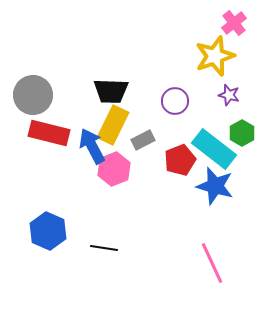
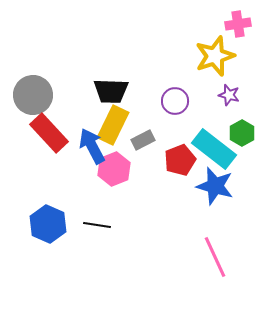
pink cross: moved 4 px right, 1 px down; rotated 30 degrees clockwise
red rectangle: rotated 33 degrees clockwise
blue hexagon: moved 7 px up
black line: moved 7 px left, 23 px up
pink line: moved 3 px right, 6 px up
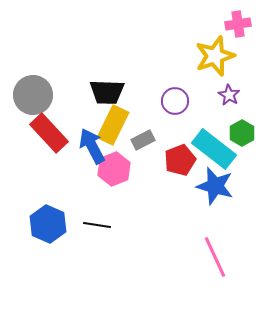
black trapezoid: moved 4 px left, 1 px down
purple star: rotated 15 degrees clockwise
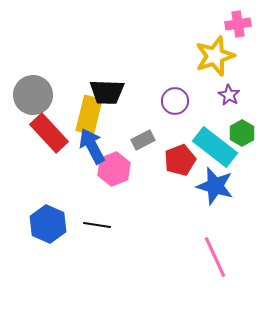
yellow rectangle: moved 24 px left, 10 px up; rotated 12 degrees counterclockwise
cyan rectangle: moved 1 px right, 2 px up
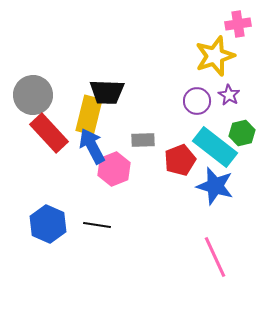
purple circle: moved 22 px right
green hexagon: rotated 15 degrees clockwise
gray rectangle: rotated 25 degrees clockwise
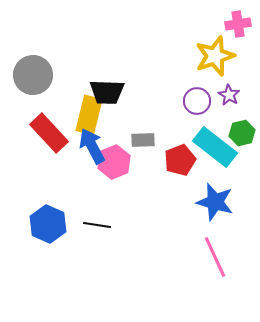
gray circle: moved 20 px up
pink hexagon: moved 7 px up
blue star: moved 16 px down
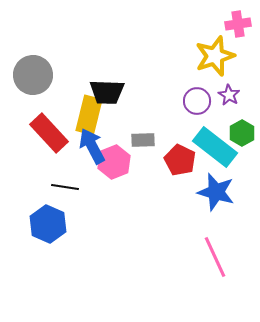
green hexagon: rotated 15 degrees counterclockwise
red pentagon: rotated 24 degrees counterclockwise
blue star: moved 1 px right, 10 px up
black line: moved 32 px left, 38 px up
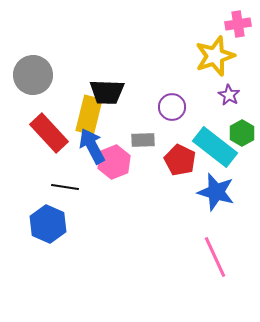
purple circle: moved 25 px left, 6 px down
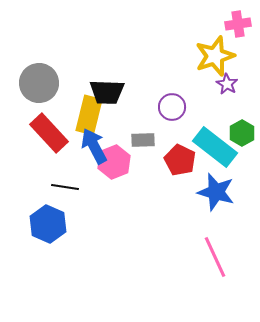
gray circle: moved 6 px right, 8 px down
purple star: moved 2 px left, 11 px up
blue arrow: moved 2 px right
